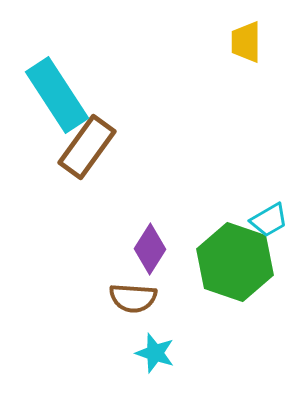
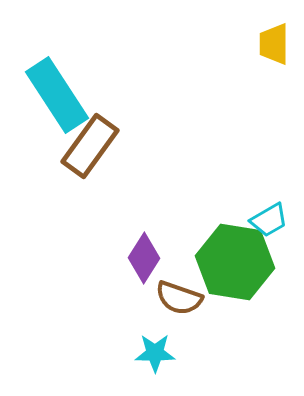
yellow trapezoid: moved 28 px right, 2 px down
brown rectangle: moved 3 px right, 1 px up
purple diamond: moved 6 px left, 9 px down
green hexagon: rotated 10 degrees counterclockwise
brown semicircle: moved 46 px right; rotated 15 degrees clockwise
cyan star: rotated 18 degrees counterclockwise
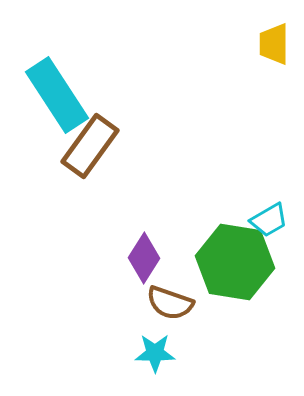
brown semicircle: moved 9 px left, 5 px down
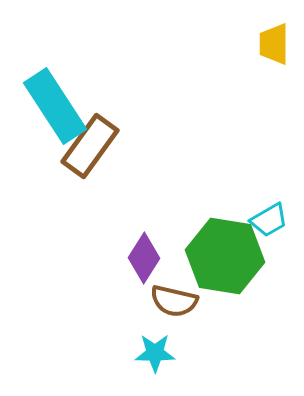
cyan rectangle: moved 2 px left, 11 px down
green hexagon: moved 10 px left, 6 px up
brown semicircle: moved 4 px right, 2 px up; rotated 6 degrees counterclockwise
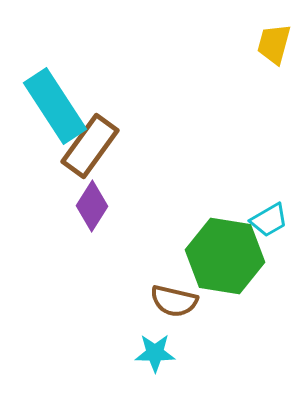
yellow trapezoid: rotated 15 degrees clockwise
purple diamond: moved 52 px left, 52 px up
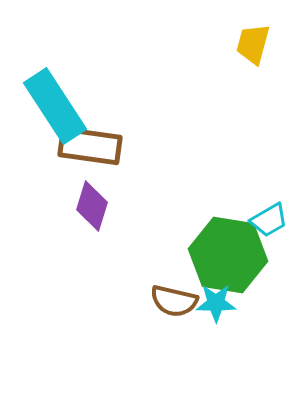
yellow trapezoid: moved 21 px left
brown rectangle: rotated 62 degrees clockwise
purple diamond: rotated 15 degrees counterclockwise
green hexagon: moved 3 px right, 1 px up
cyan star: moved 61 px right, 50 px up
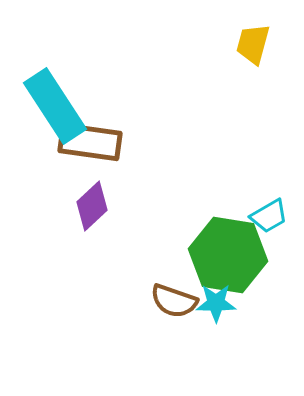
brown rectangle: moved 4 px up
purple diamond: rotated 30 degrees clockwise
cyan trapezoid: moved 4 px up
brown semicircle: rotated 6 degrees clockwise
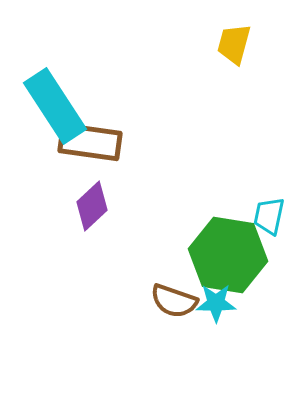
yellow trapezoid: moved 19 px left
cyan trapezoid: rotated 132 degrees clockwise
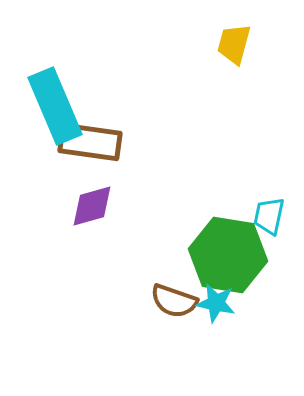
cyan rectangle: rotated 10 degrees clockwise
purple diamond: rotated 27 degrees clockwise
cyan star: rotated 12 degrees clockwise
